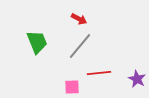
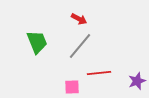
purple star: moved 2 px down; rotated 24 degrees clockwise
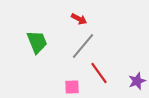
gray line: moved 3 px right
red line: rotated 60 degrees clockwise
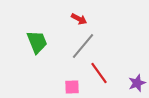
purple star: moved 2 px down
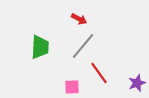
green trapezoid: moved 3 px right, 5 px down; rotated 25 degrees clockwise
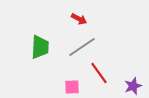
gray line: moved 1 px left, 1 px down; rotated 16 degrees clockwise
purple star: moved 4 px left, 3 px down
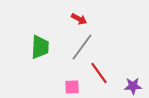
gray line: rotated 20 degrees counterclockwise
purple star: rotated 18 degrees clockwise
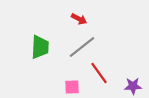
gray line: rotated 16 degrees clockwise
